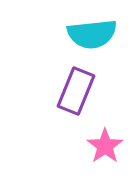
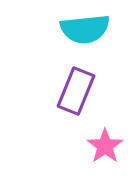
cyan semicircle: moved 7 px left, 5 px up
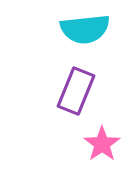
pink star: moved 3 px left, 2 px up
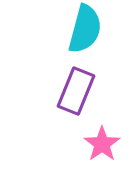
cyan semicircle: rotated 69 degrees counterclockwise
